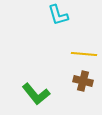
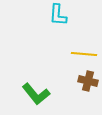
cyan L-shape: rotated 20 degrees clockwise
brown cross: moved 5 px right
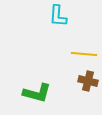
cyan L-shape: moved 1 px down
green L-shape: moved 1 px right, 1 px up; rotated 36 degrees counterclockwise
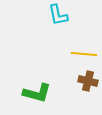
cyan L-shape: moved 1 px up; rotated 15 degrees counterclockwise
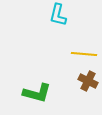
cyan L-shape: rotated 25 degrees clockwise
brown cross: rotated 12 degrees clockwise
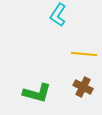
cyan L-shape: rotated 20 degrees clockwise
brown cross: moved 5 px left, 6 px down
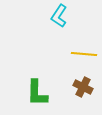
cyan L-shape: moved 1 px right, 1 px down
green L-shape: rotated 76 degrees clockwise
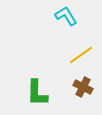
cyan L-shape: moved 7 px right; rotated 115 degrees clockwise
yellow line: moved 3 px left, 1 px down; rotated 40 degrees counterclockwise
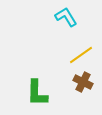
cyan L-shape: moved 1 px down
brown cross: moved 5 px up
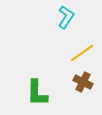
cyan L-shape: rotated 65 degrees clockwise
yellow line: moved 1 px right, 2 px up
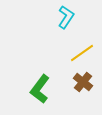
brown cross: rotated 12 degrees clockwise
green L-shape: moved 3 px right, 4 px up; rotated 36 degrees clockwise
